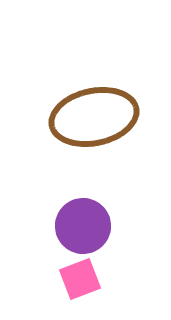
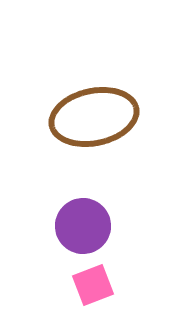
pink square: moved 13 px right, 6 px down
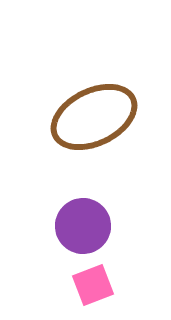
brown ellipse: rotated 14 degrees counterclockwise
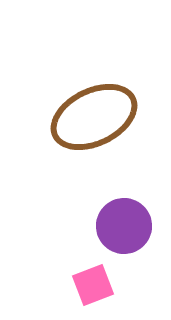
purple circle: moved 41 px right
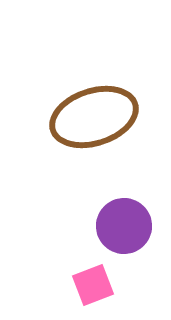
brown ellipse: rotated 8 degrees clockwise
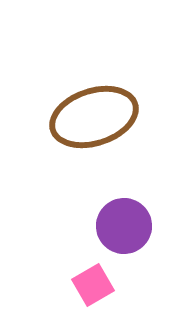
pink square: rotated 9 degrees counterclockwise
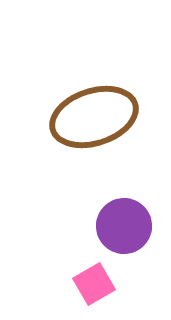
pink square: moved 1 px right, 1 px up
